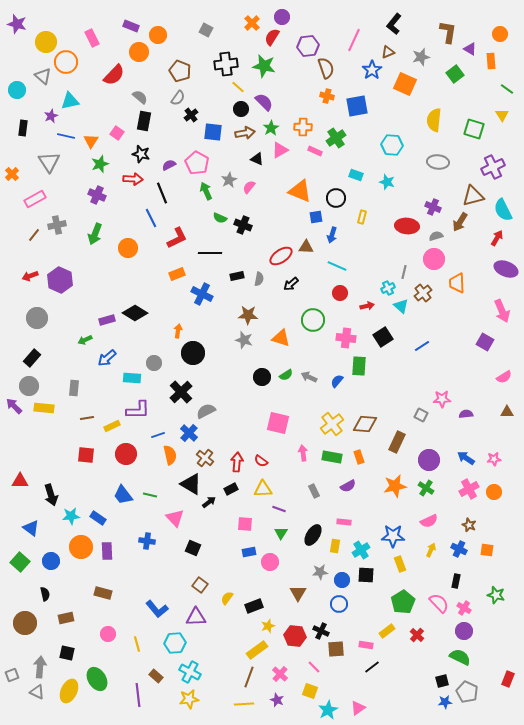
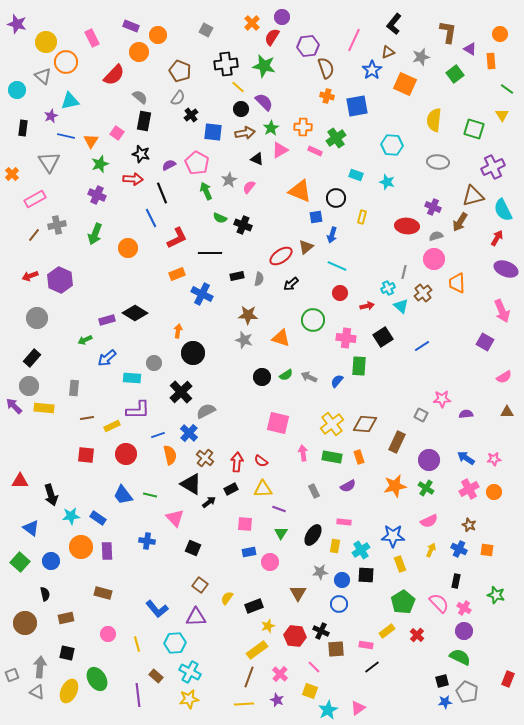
brown triangle at (306, 247): rotated 42 degrees counterclockwise
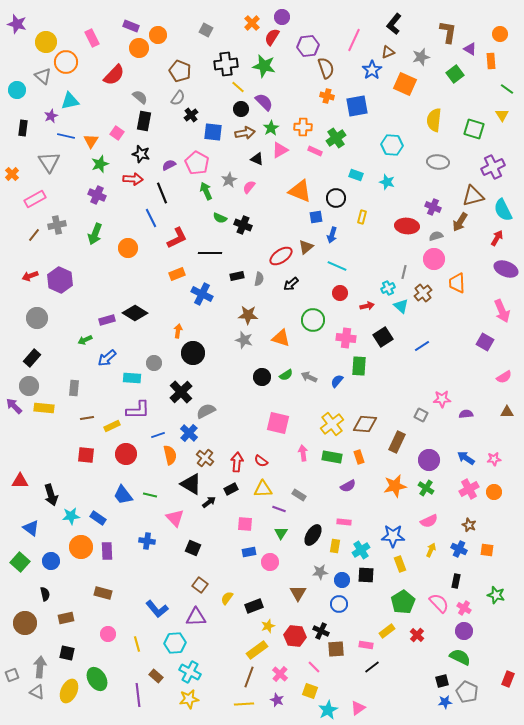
orange circle at (139, 52): moved 4 px up
gray rectangle at (314, 491): moved 15 px left, 4 px down; rotated 32 degrees counterclockwise
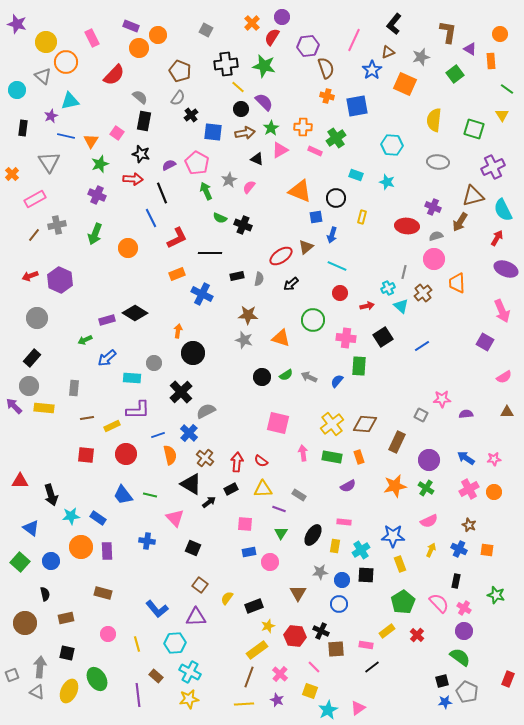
green semicircle at (460, 657): rotated 10 degrees clockwise
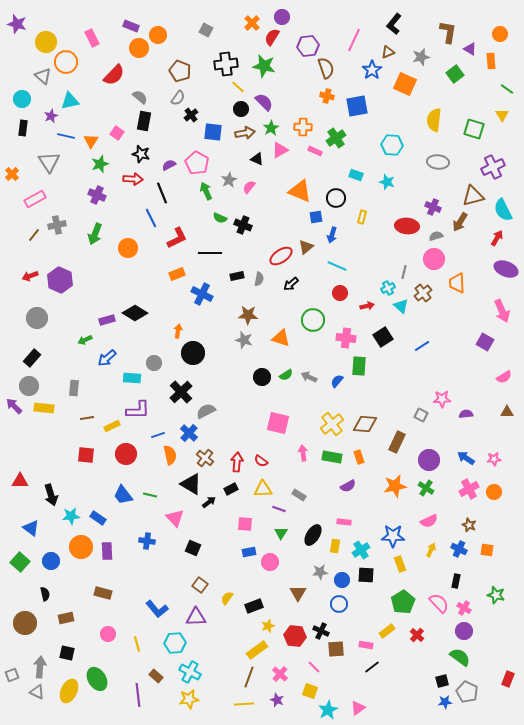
cyan circle at (17, 90): moved 5 px right, 9 px down
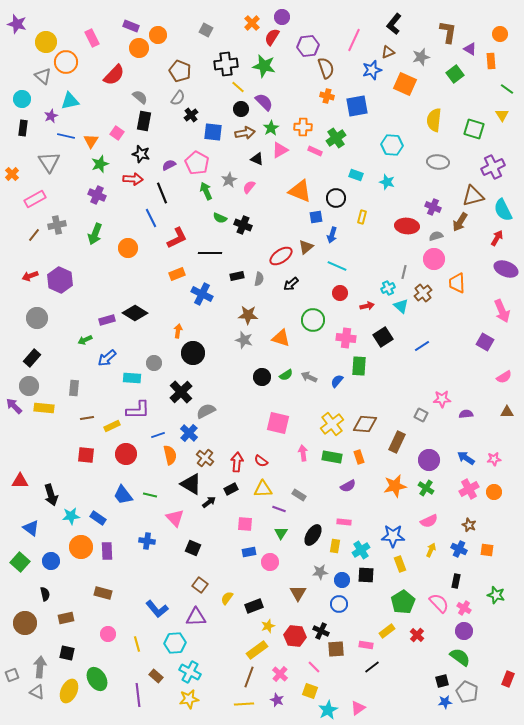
blue star at (372, 70): rotated 18 degrees clockwise
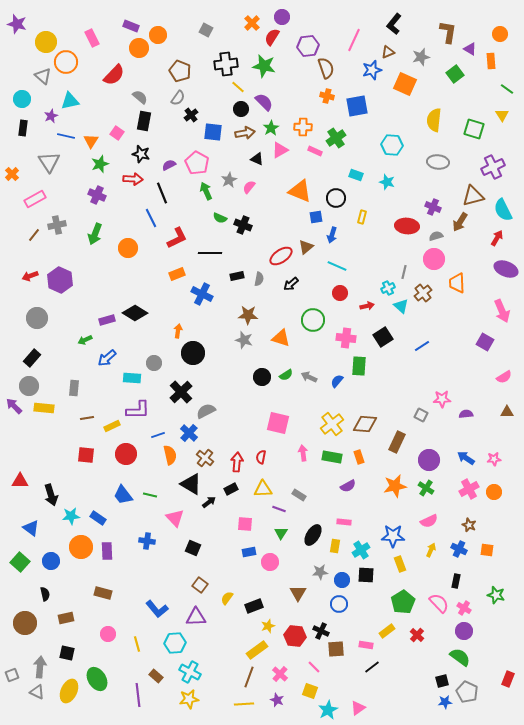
red semicircle at (261, 461): moved 4 px up; rotated 64 degrees clockwise
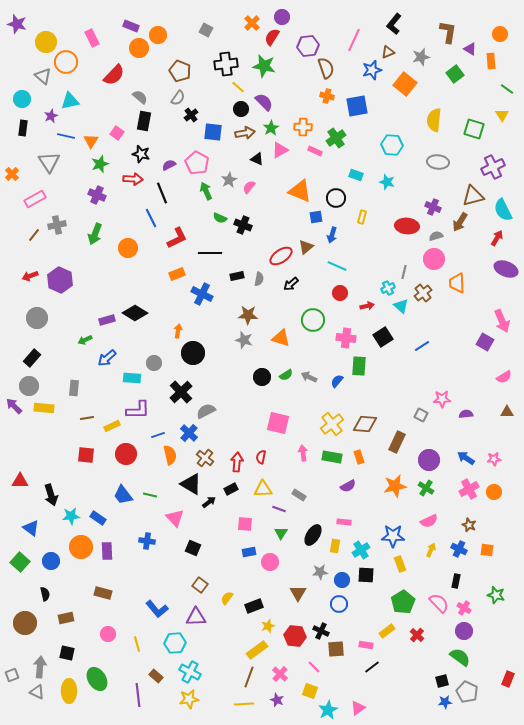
orange square at (405, 84): rotated 15 degrees clockwise
pink arrow at (502, 311): moved 10 px down
yellow ellipse at (69, 691): rotated 25 degrees counterclockwise
